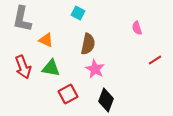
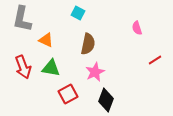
pink star: moved 3 px down; rotated 18 degrees clockwise
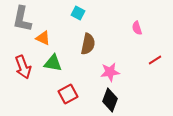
orange triangle: moved 3 px left, 2 px up
green triangle: moved 2 px right, 5 px up
pink star: moved 15 px right; rotated 18 degrees clockwise
black diamond: moved 4 px right
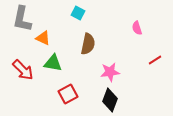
red arrow: moved 3 px down; rotated 25 degrees counterclockwise
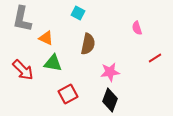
orange triangle: moved 3 px right
red line: moved 2 px up
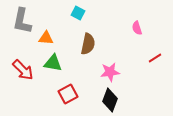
gray L-shape: moved 2 px down
orange triangle: rotated 21 degrees counterclockwise
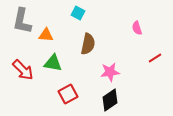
orange triangle: moved 3 px up
black diamond: rotated 35 degrees clockwise
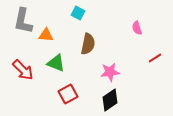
gray L-shape: moved 1 px right
green triangle: moved 3 px right; rotated 12 degrees clockwise
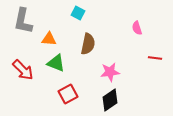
orange triangle: moved 3 px right, 4 px down
red line: rotated 40 degrees clockwise
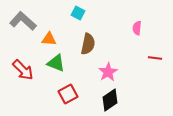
gray L-shape: rotated 120 degrees clockwise
pink semicircle: rotated 24 degrees clockwise
pink star: moved 2 px left; rotated 24 degrees counterclockwise
